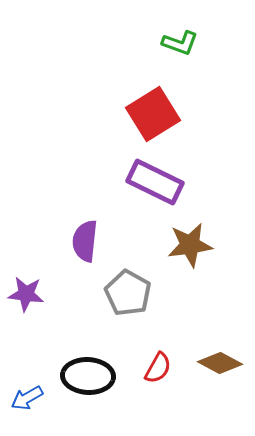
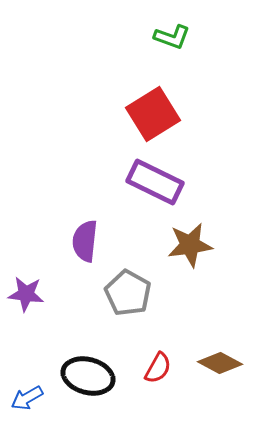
green L-shape: moved 8 px left, 6 px up
black ellipse: rotated 12 degrees clockwise
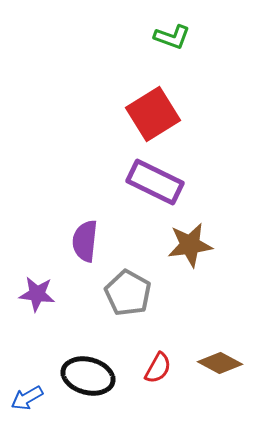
purple star: moved 11 px right
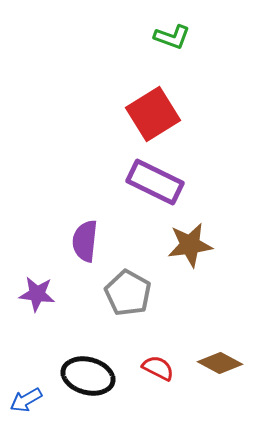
red semicircle: rotated 92 degrees counterclockwise
blue arrow: moved 1 px left, 2 px down
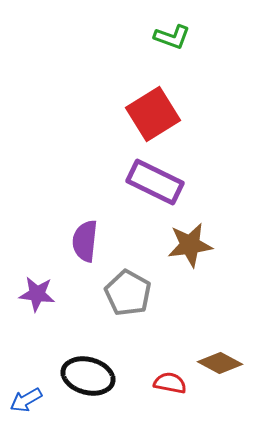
red semicircle: moved 12 px right, 15 px down; rotated 16 degrees counterclockwise
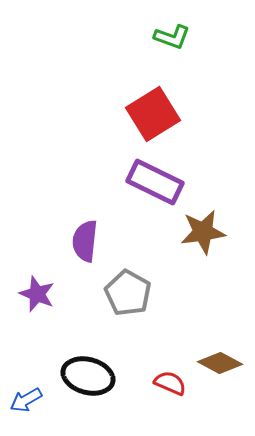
brown star: moved 13 px right, 13 px up
purple star: rotated 15 degrees clockwise
red semicircle: rotated 12 degrees clockwise
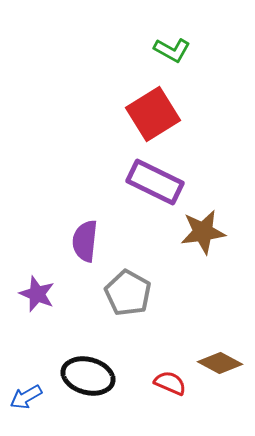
green L-shape: moved 13 px down; rotated 9 degrees clockwise
blue arrow: moved 3 px up
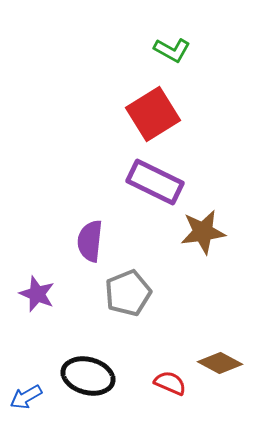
purple semicircle: moved 5 px right
gray pentagon: rotated 21 degrees clockwise
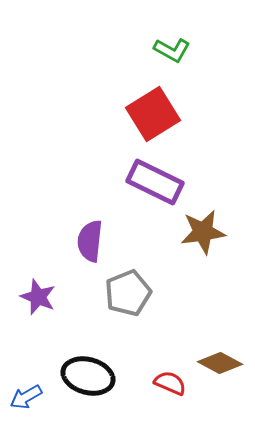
purple star: moved 1 px right, 3 px down
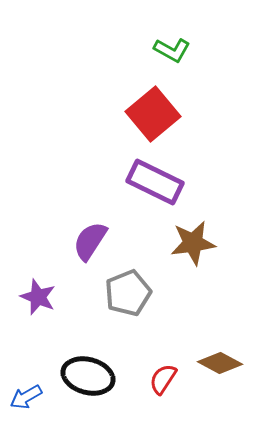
red square: rotated 8 degrees counterclockwise
brown star: moved 10 px left, 11 px down
purple semicircle: rotated 27 degrees clockwise
red semicircle: moved 7 px left, 4 px up; rotated 80 degrees counterclockwise
